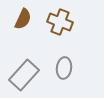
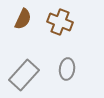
gray ellipse: moved 3 px right, 1 px down
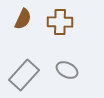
brown cross: rotated 20 degrees counterclockwise
gray ellipse: moved 1 px down; rotated 70 degrees counterclockwise
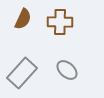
gray ellipse: rotated 15 degrees clockwise
gray rectangle: moved 2 px left, 2 px up
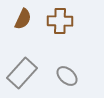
brown cross: moved 1 px up
gray ellipse: moved 6 px down
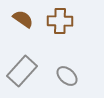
brown semicircle: rotated 80 degrees counterclockwise
gray rectangle: moved 2 px up
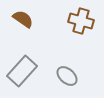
brown cross: moved 21 px right; rotated 15 degrees clockwise
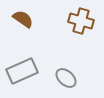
gray rectangle: rotated 24 degrees clockwise
gray ellipse: moved 1 px left, 2 px down
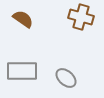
brown cross: moved 4 px up
gray rectangle: rotated 24 degrees clockwise
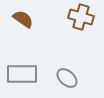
gray rectangle: moved 3 px down
gray ellipse: moved 1 px right
